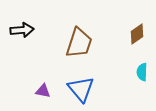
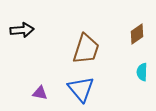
brown trapezoid: moved 7 px right, 6 px down
purple triangle: moved 3 px left, 2 px down
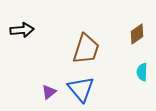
purple triangle: moved 9 px right, 1 px up; rotated 49 degrees counterclockwise
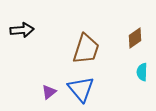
brown diamond: moved 2 px left, 4 px down
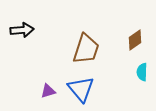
brown diamond: moved 2 px down
purple triangle: moved 1 px left, 1 px up; rotated 21 degrees clockwise
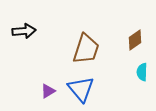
black arrow: moved 2 px right, 1 px down
purple triangle: rotated 14 degrees counterclockwise
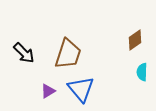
black arrow: moved 22 px down; rotated 50 degrees clockwise
brown trapezoid: moved 18 px left, 5 px down
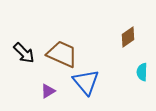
brown diamond: moved 7 px left, 3 px up
brown trapezoid: moved 6 px left; rotated 84 degrees counterclockwise
blue triangle: moved 5 px right, 7 px up
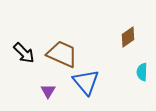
purple triangle: rotated 28 degrees counterclockwise
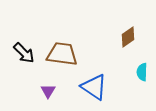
brown trapezoid: rotated 16 degrees counterclockwise
blue triangle: moved 8 px right, 5 px down; rotated 16 degrees counterclockwise
